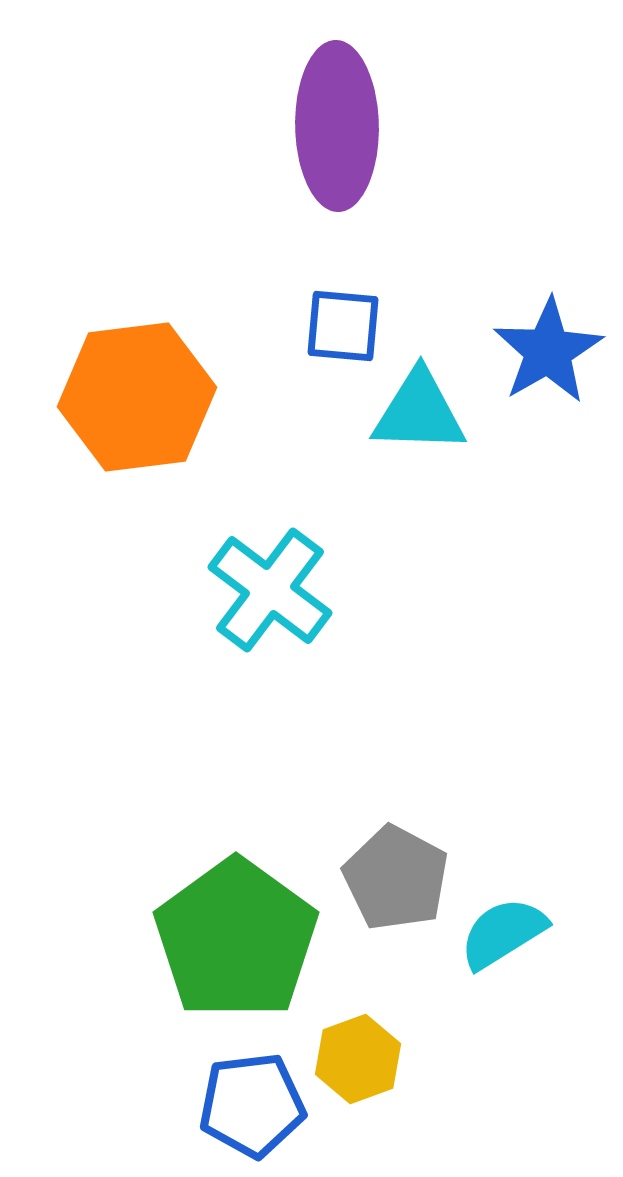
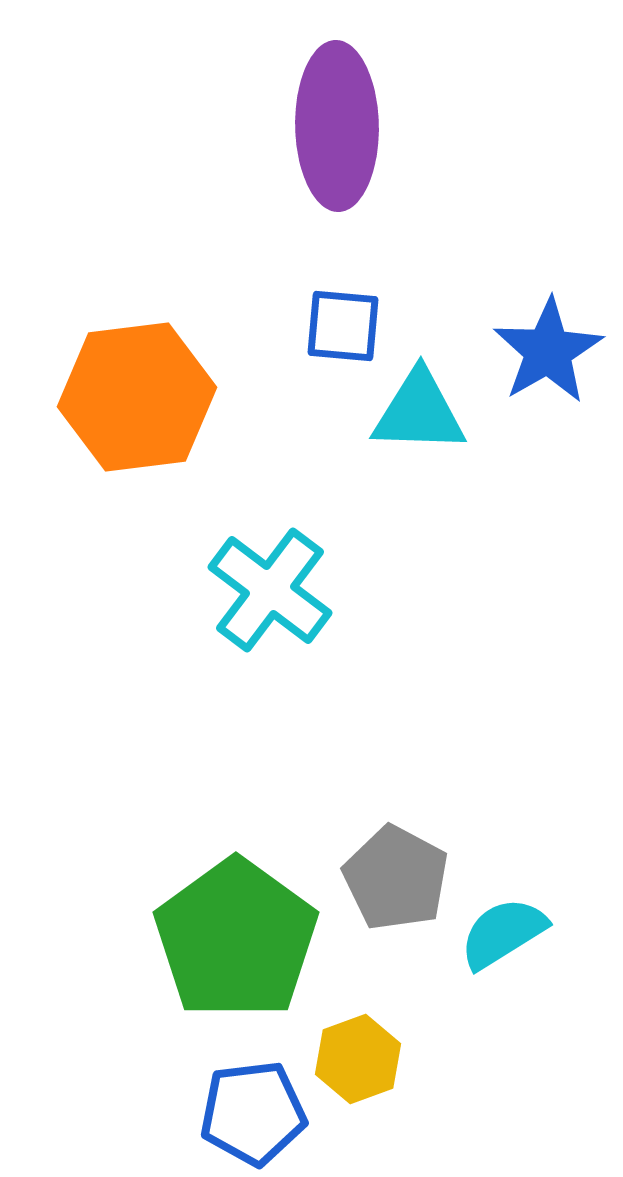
blue pentagon: moved 1 px right, 8 px down
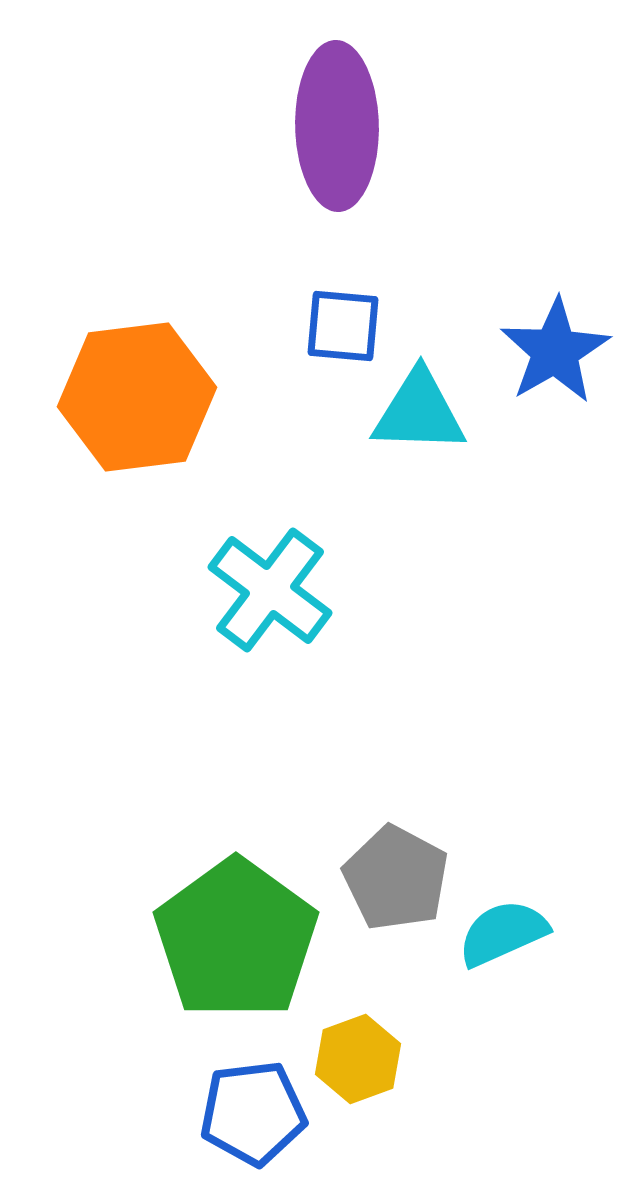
blue star: moved 7 px right
cyan semicircle: rotated 8 degrees clockwise
